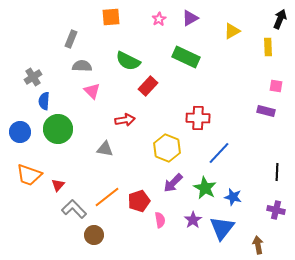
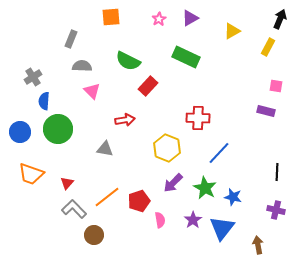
yellow rectangle: rotated 30 degrees clockwise
orange trapezoid: moved 2 px right, 1 px up
red triangle: moved 9 px right, 2 px up
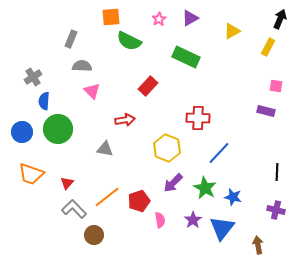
green semicircle: moved 1 px right, 20 px up
blue circle: moved 2 px right
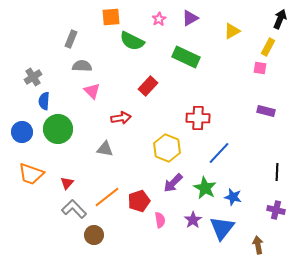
green semicircle: moved 3 px right
pink square: moved 16 px left, 18 px up
red arrow: moved 4 px left, 2 px up
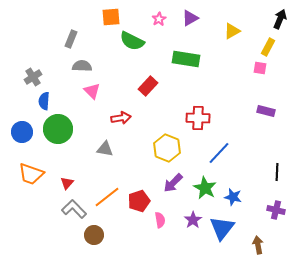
green rectangle: moved 2 px down; rotated 16 degrees counterclockwise
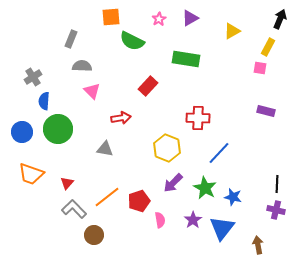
black line: moved 12 px down
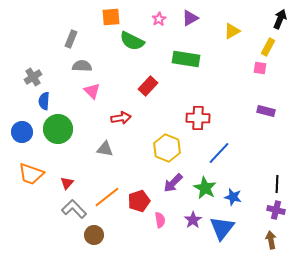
brown arrow: moved 13 px right, 5 px up
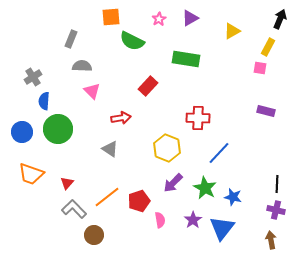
gray triangle: moved 5 px right; rotated 24 degrees clockwise
